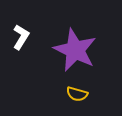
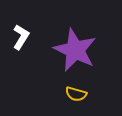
yellow semicircle: moved 1 px left
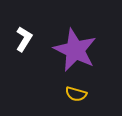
white L-shape: moved 3 px right, 2 px down
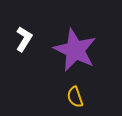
yellow semicircle: moved 1 px left, 3 px down; rotated 55 degrees clockwise
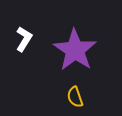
purple star: rotated 9 degrees clockwise
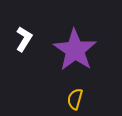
yellow semicircle: moved 2 px down; rotated 35 degrees clockwise
